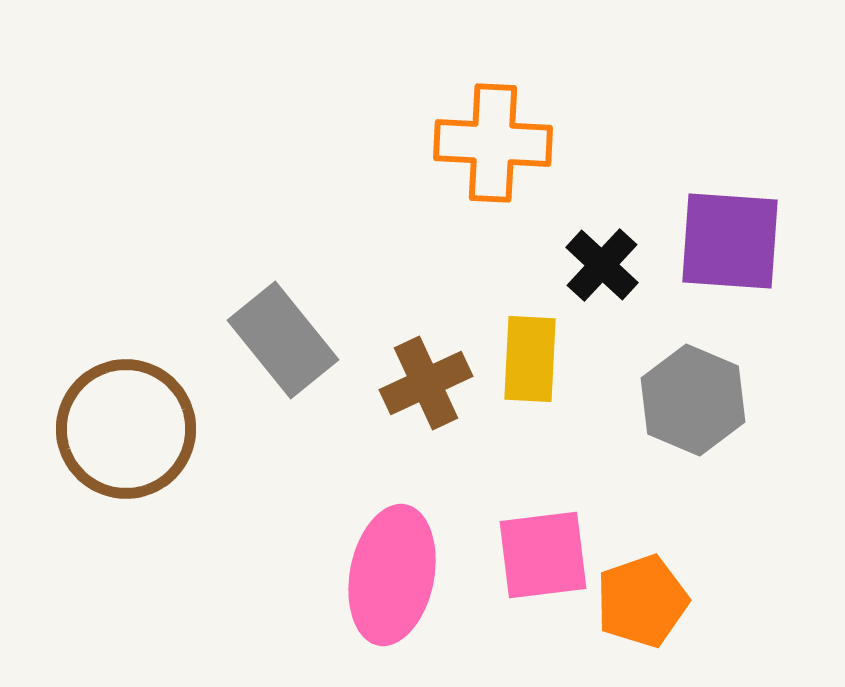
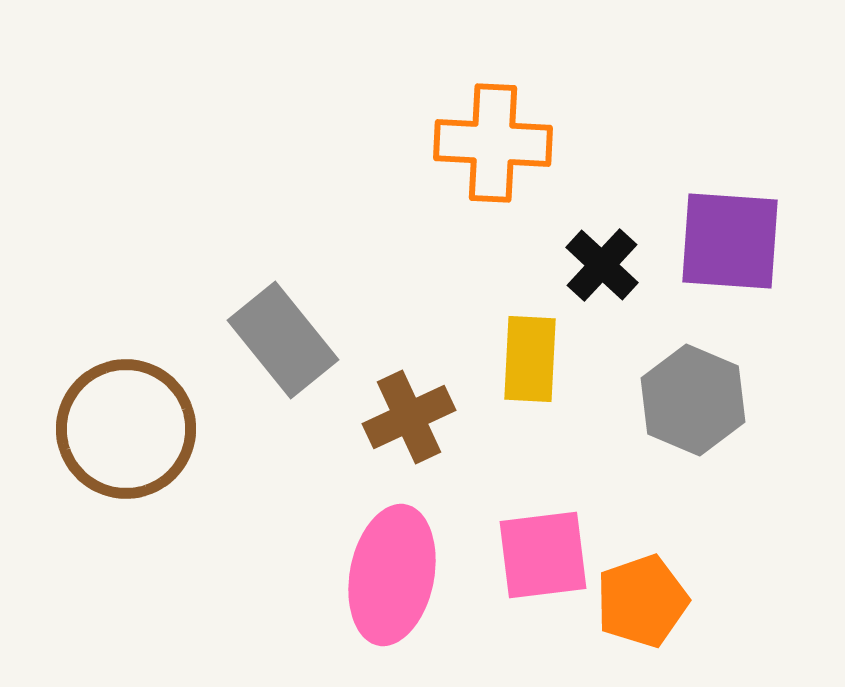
brown cross: moved 17 px left, 34 px down
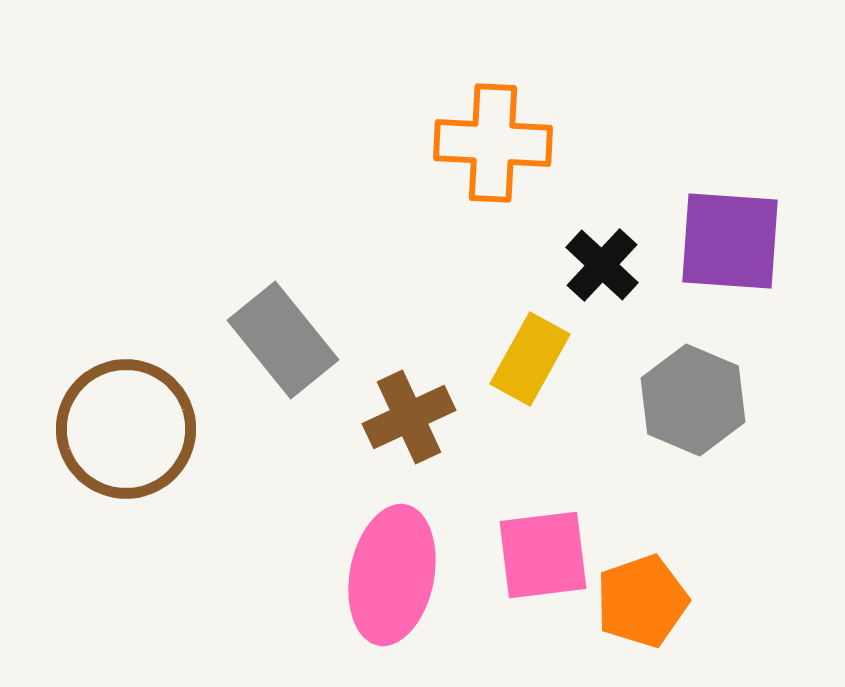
yellow rectangle: rotated 26 degrees clockwise
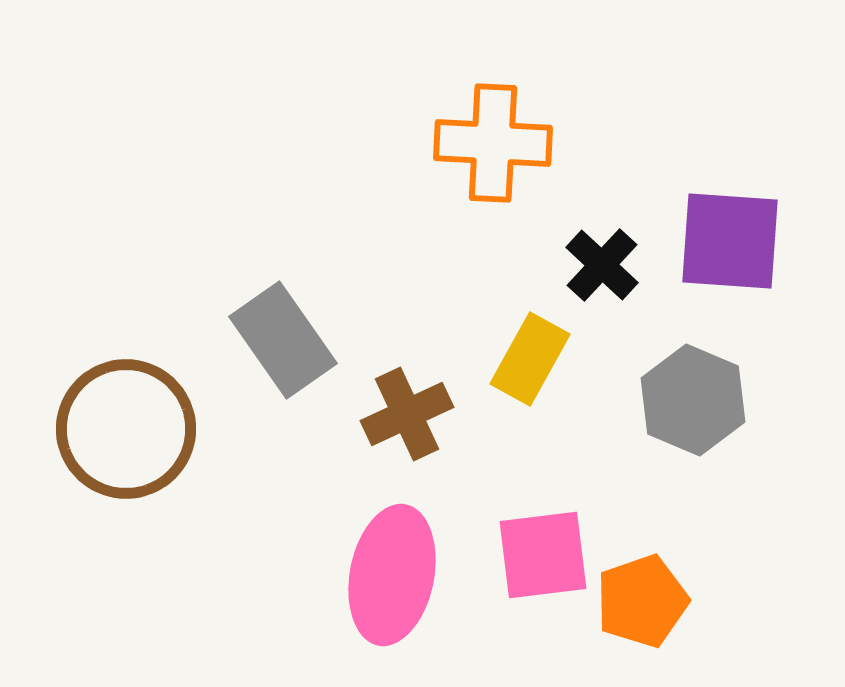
gray rectangle: rotated 4 degrees clockwise
brown cross: moved 2 px left, 3 px up
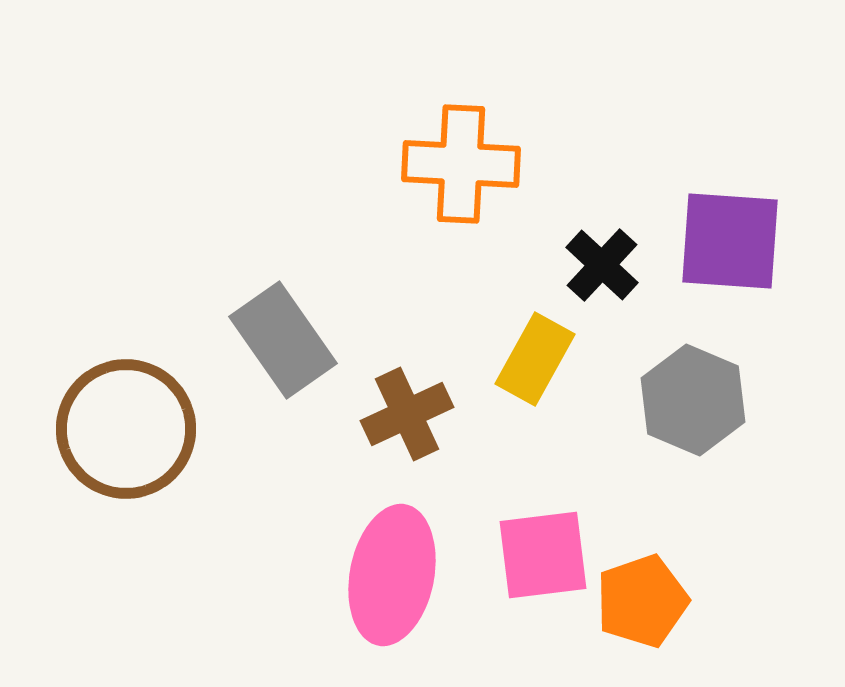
orange cross: moved 32 px left, 21 px down
yellow rectangle: moved 5 px right
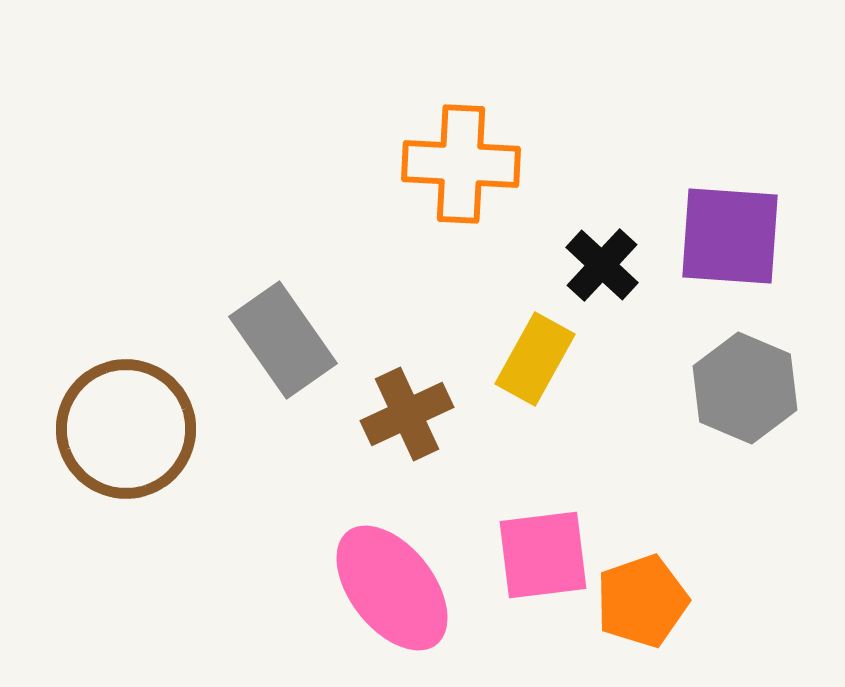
purple square: moved 5 px up
gray hexagon: moved 52 px right, 12 px up
pink ellipse: moved 13 px down; rotated 49 degrees counterclockwise
